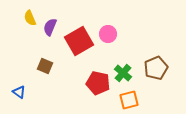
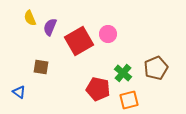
brown square: moved 4 px left, 1 px down; rotated 14 degrees counterclockwise
red pentagon: moved 6 px down
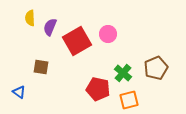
yellow semicircle: rotated 21 degrees clockwise
red square: moved 2 px left
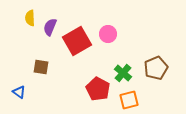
red pentagon: rotated 15 degrees clockwise
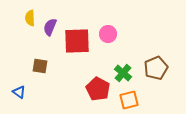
red square: rotated 28 degrees clockwise
brown square: moved 1 px left, 1 px up
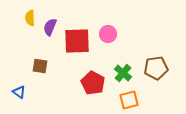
brown pentagon: rotated 15 degrees clockwise
red pentagon: moved 5 px left, 6 px up
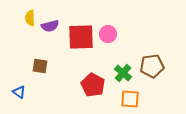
purple semicircle: moved 1 px up; rotated 126 degrees counterclockwise
red square: moved 4 px right, 4 px up
brown pentagon: moved 4 px left, 2 px up
red pentagon: moved 2 px down
orange square: moved 1 px right, 1 px up; rotated 18 degrees clockwise
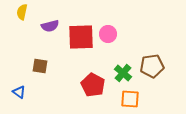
yellow semicircle: moved 8 px left, 6 px up; rotated 14 degrees clockwise
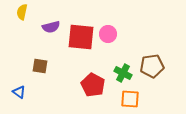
purple semicircle: moved 1 px right, 1 px down
red square: rotated 8 degrees clockwise
green cross: rotated 12 degrees counterclockwise
